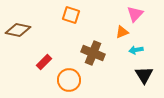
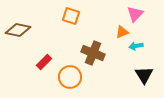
orange square: moved 1 px down
cyan arrow: moved 4 px up
orange circle: moved 1 px right, 3 px up
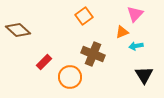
orange square: moved 13 px right; rotated 36 degrees clockwise
brown diamond: rotated 30 degrees clockwise
brown cross: moved 1 px down
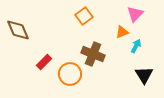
brown diamond: rotated 25 degrees clockwise
cyan arrow: rotated 128 degrees clockwise
orange circle: moved 3 px up
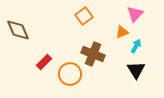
black triangle: moved 8 px left, 5 px up
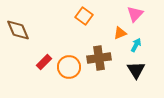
orange square: rotated 18 degrees counterclockwise
orange triangle: moved 2 px left, 1 px down
cyan arrow: moved 1 px up
brown cross: moved 6 px right, 4 px down; rotated 30 degrees counterclockwise
orange circle: moved 1 px left, 7 px up
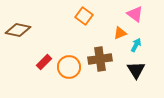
pink triangle: rotated 36 degrees counterclockwise
brown diamond: rotated 55 degrees counterclockwise
brown cross: moved 1 px right, 1 px down
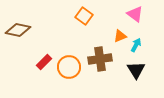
orange triangle: moved 3 px down
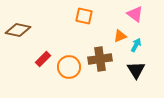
orange square: rotated 24 degrees counterclockwise
red rectangle: moved 1 px left, 3 px up
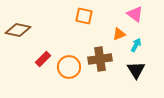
orange triangle: moved 1 px left, 2 px up
